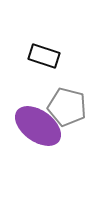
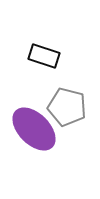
purple ellipse: moved 4 px left, 3 px down; rotated 9 degrees clockwise
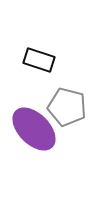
black rectangle: moved 5 px left, 4 px down
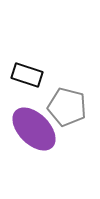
black rectangle: moved 12 px left, 15 px down
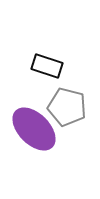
black rectangle: moved 20 px right, 9 px up
